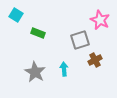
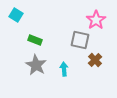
pink star: moved 4 px left; rotated 12 degrees clockwise
green rectangle: moved 3 px left, 7 px down
gray square: rotated 30 degrees clockwise
brown cross: rotated 16 degrees counterclockwise
gray star: moved 1 px right, 7 px up
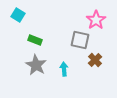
cyan square: moved 2 px right
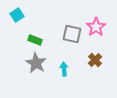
cyan square: moved 1 px left; rotated 24 degrees clockwise
pink star: moved 7 px down
gray square: moved 8 px left, 6 px up
gray star: moved 2 px up
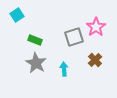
gray square: moved 2 px right, 3 px down; rotated 30 degrees counterclockwise
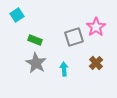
brown cross: moved 1 px right, 3 px down
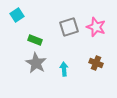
pink star: rotated 18 degrees counterclockwise
gray square: moved 5 px left, 10 px up
brown cross: rotated 24 degrees counterclockwise
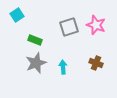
pink star: moved 2 px up
gray star: rotated 20 degrees clockwise
cyan arrow: moved 1 px left, 2 px up
